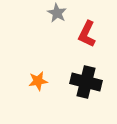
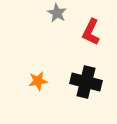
red L-shape: moved 4 px right, 2 px up
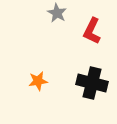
red L-shape: moved 1 px right, 1 px up
black cross: moved 6 px right, 1 px down
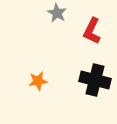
black cross: moved 3 px right, 3 px up
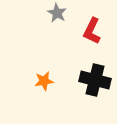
orange star: moved 6 px right
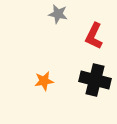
gray star: moved 1 px right, 1 px down; rotated 18 degrees counterclockwise
red L-shape: moved 2 px right, 5 px down
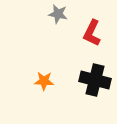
red L-shape: moved 2 px left, 3 px up
orange star: rotated 12 degrees clockwise
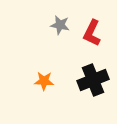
gray star: moved 2 px right, 11 px down
black cross: moved 2 px left; rotated 36 degrees counterclockwise
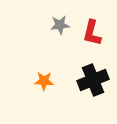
gray star: rotated 18 degrees counterclockwise
red L-shape: rotated 12 degrees counterclockwise
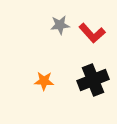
red L-shape: rotated 56 degrees counterclockwise
